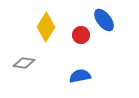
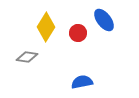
red circle: moved 3 px left, 2 px up
gray diamond: moved 3 px right, 6 px up
blue semicircle: moved 2 px right, 6 px down
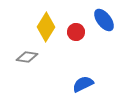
red circle: moved 2 px left, 1 px up
blue semicircle: moved 1 px right, 2 px down; rotated 15 degrees counterclockwise
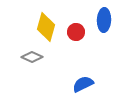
blue ellipse: rotated 40 degrees clockwise
yellow diamond: rotated 16 degrees counterclockwise
gray diamond: moved 5 px right; rotated 15 degrees clockwise
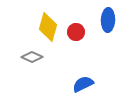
blue ellipse: moved 4 px right
yellow diamond: moved 2 px right
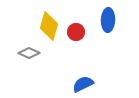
yellow diamond: moved 1 px right, 1 px up
gray diamond: moved 3 px left, 4 px up
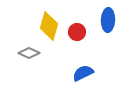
red circle: moved 1 px right
blue semicircle: moved 11 px up
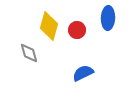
blue ellipse: moved 2 px up
red circle: moved 2 px up
gray diamond: rotated 50 degrees clockwise
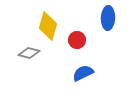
yellow diamond: moved 1 px left
red circle: moved 10 px down
gray diamond: rotated 60 degrees counterclockwise
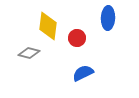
yellow diamond: rotated 8 degrees counterclockwise
red circle: moved 2 px up
